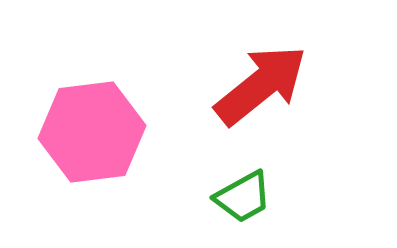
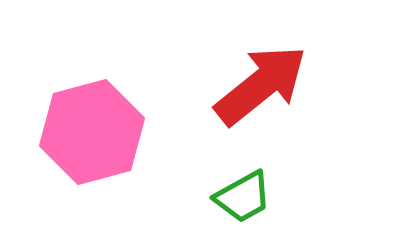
pink hexagon: rotated 8 degrees counterclockwise
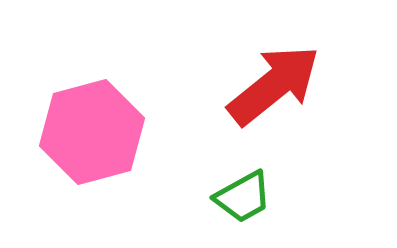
red arrow: moved 13 px right
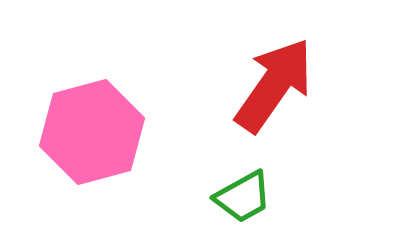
red arrow: rotated 16 degrees counterclockwise
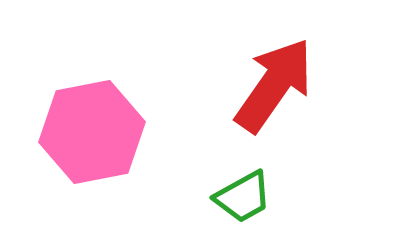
pink hexagon: rotated 4 degrees clockwise
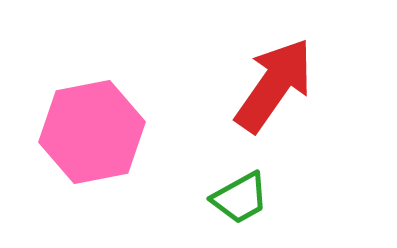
green trapezoid: moved 3 px left, 1 px down
